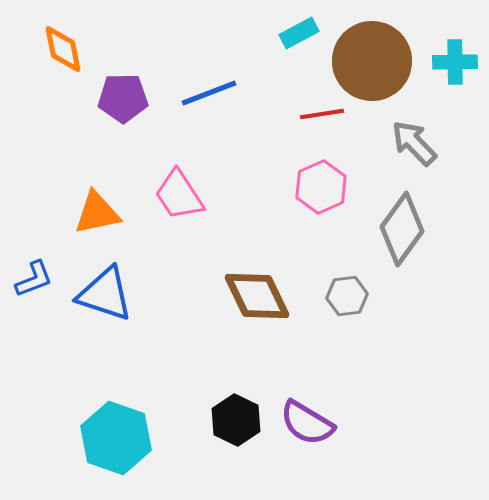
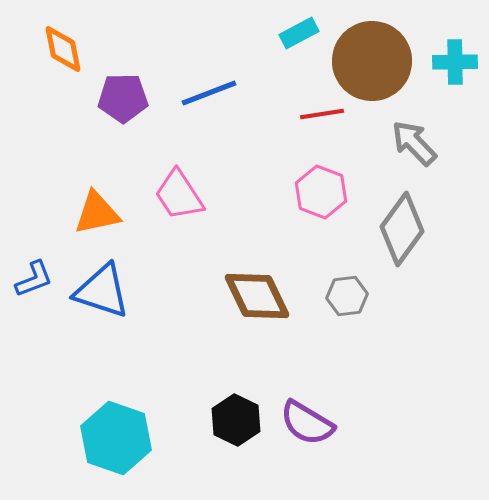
pink hexagon: moved 5 px down; rotated 15 degrees counterclockwise
blue triangle: moved 3 px left, 3 px up
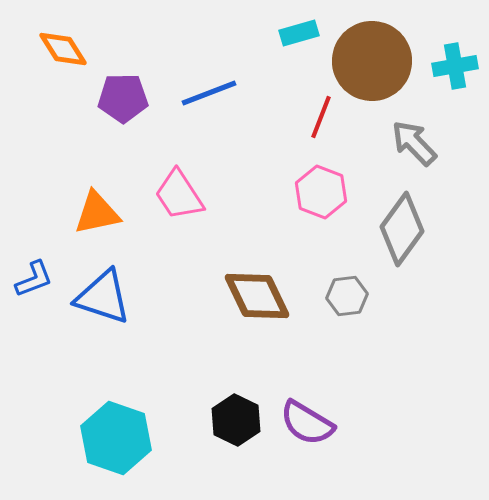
cyan rectangle: rotated 12 degrees clockwise
orange diamond: rotated 21 degrees counterclockwise
cyan cross: moved 4 px down; rotated 9 degrees counterclockwise
red line: moved 1 px left, 3 px down; rotated 60 degrees counterclockwise
blue triangle: moved 1 px right, 6 px down
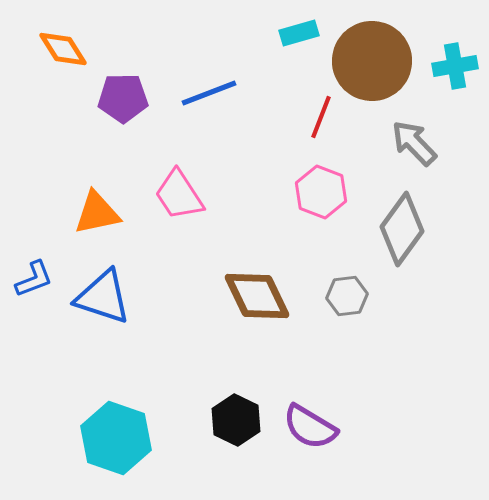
purple semicircle: moved 3 px right, 4 px down
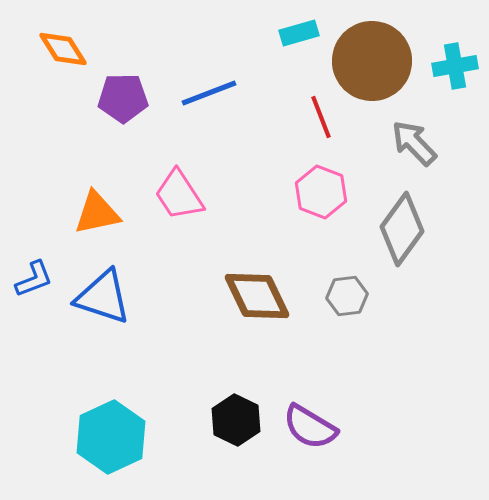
red line: rotated 42 degrees counterclockwise
cyan hexagon: moved 5 px left, 1 px up; rotated 16 degrees clockwise
